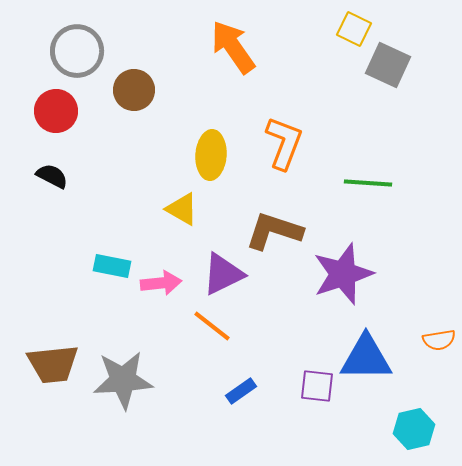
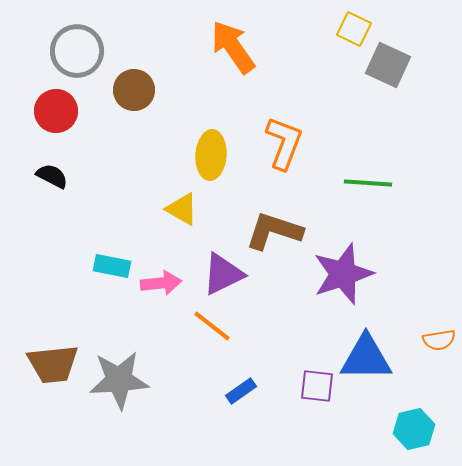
gray star: moved 4 px left
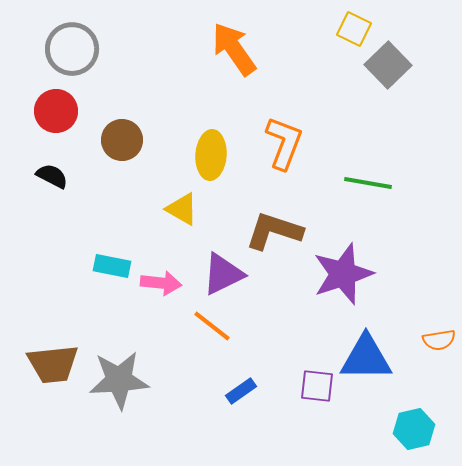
orange arrow: moved 1 px right, 2 px down
gray circle: moved 5 px left, 2 px up
gray square: rotated 21 degrees clockwise
brown circle: moved 12 px left, 50 px down
green line: rotated 6 degrees clockwise
pink arrow: rotated 12 degrees clockwise
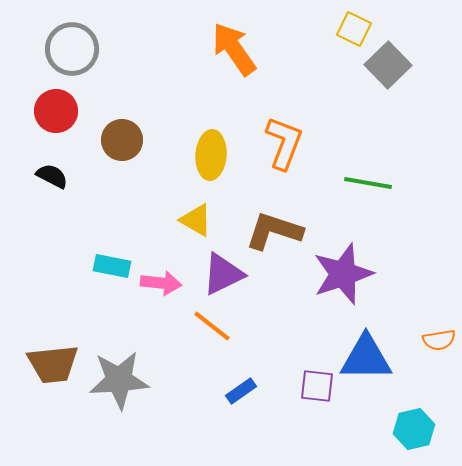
yellow triangle: moved 14 px right, 11 px down
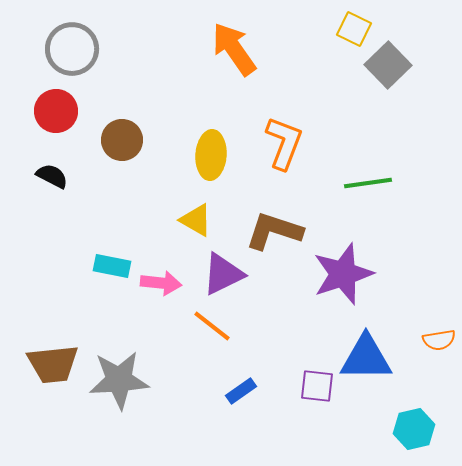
green line: rotated 18 degrees counterclockwise
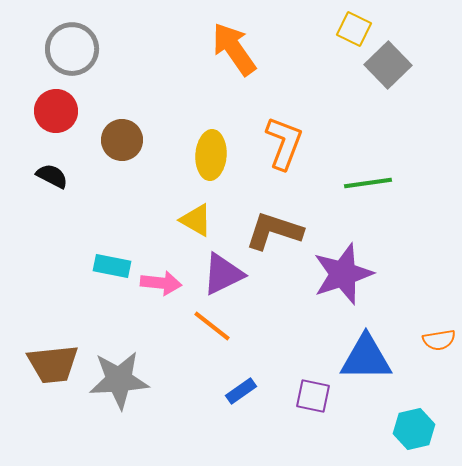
purple square: moved 4 px left, 10 px down; rotated 6 degrees clockwise
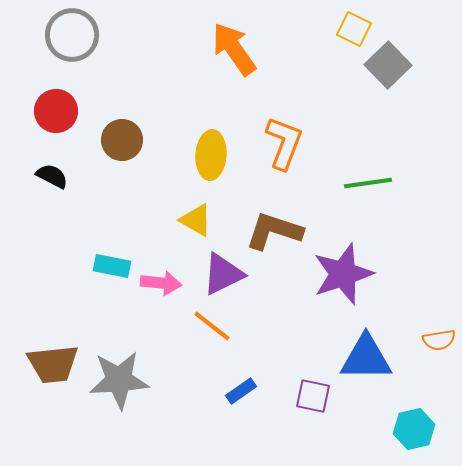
gray circle: moved 14 px up
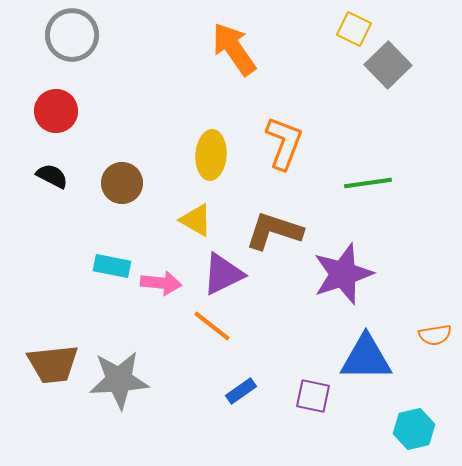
brown circle: moved 43 px down
orange semicircle: moved 4 px left, 5 px up
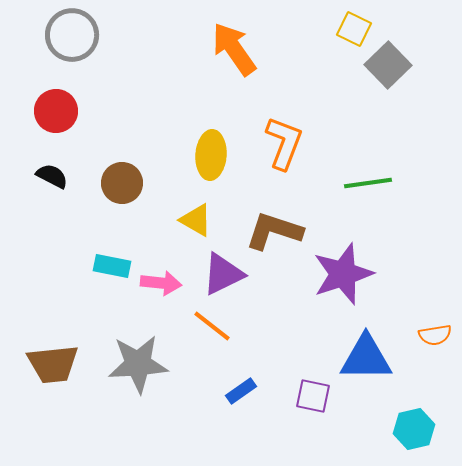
gray star: moved 19 px right, 16 px up
